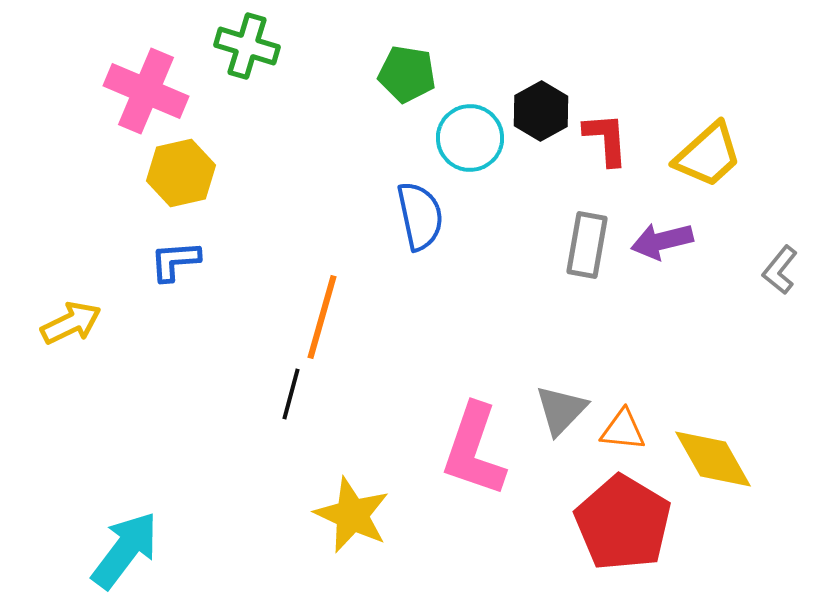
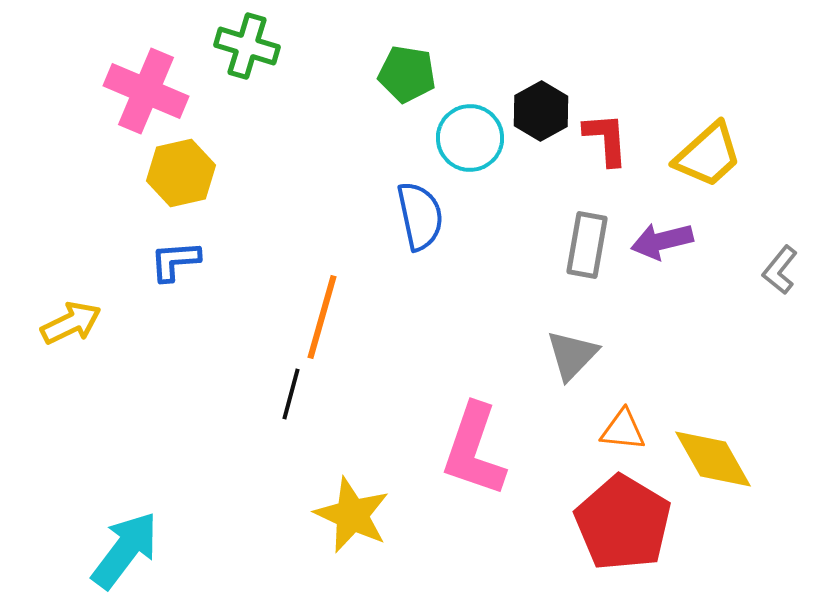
gray triangle: moved 11 px right, 55 px up
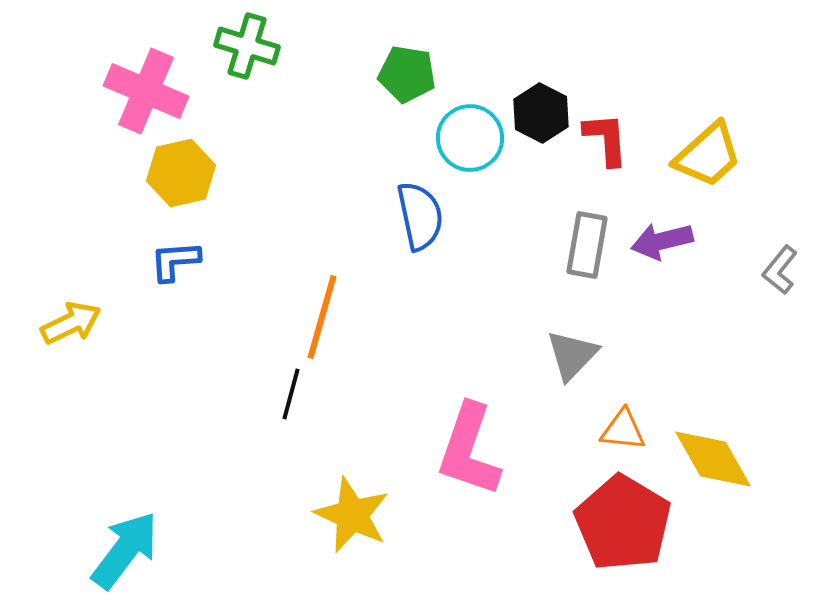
black hexagon: moved 2 px down; rotated 4 degrees counterclockwise
pink L-shape: moved 5 px left
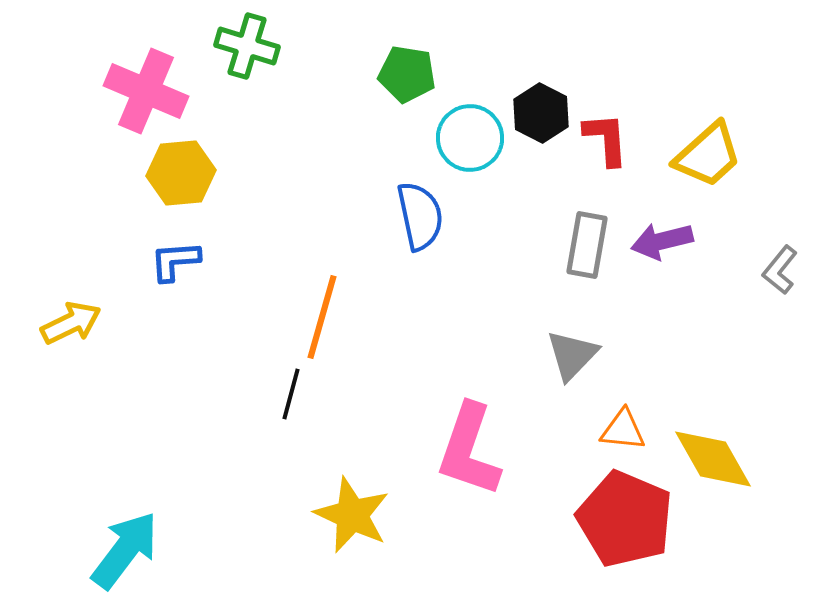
yellow hexagon: rotated 8 degrees clockwise
red pentagon: moved 2 px right, 4 px up; rotated 8 degrees counterclockwise
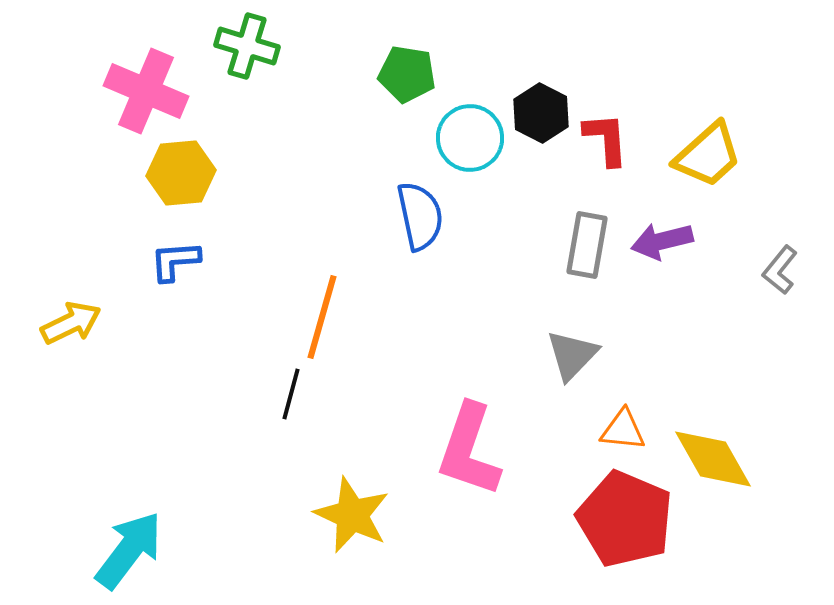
cyan arrow: moved 4 px right
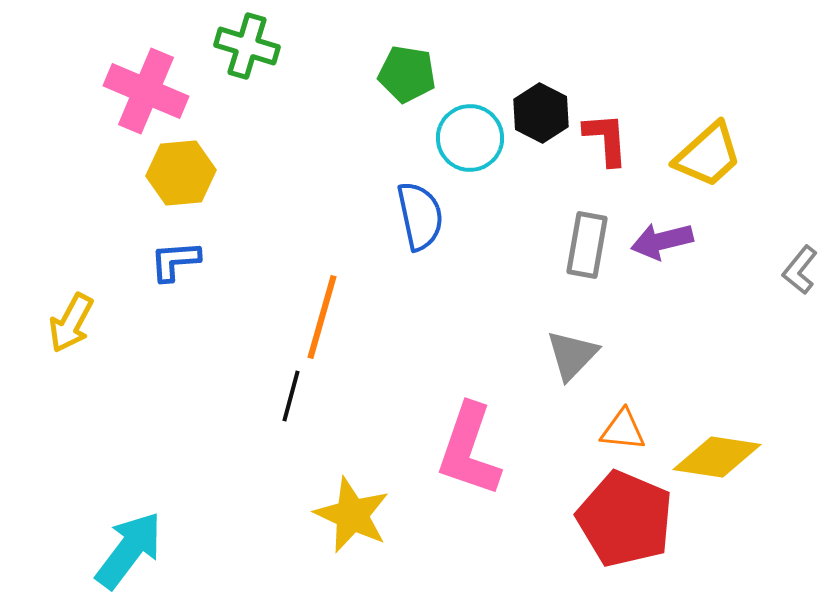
gray L-shape: moved 20 px right
yellow arrow: rotated 144 degrees clockwise
black line: moved 2 px down
yellow diamond: moved 4 px right, 2 px up; rotated 52 degrees counterclockwise
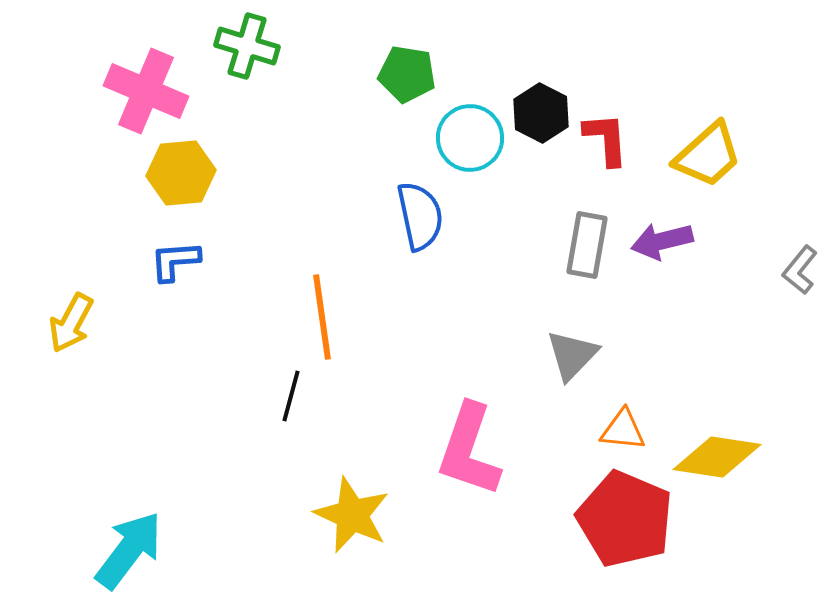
orange line: rotated 24 degrees counterclockwise
